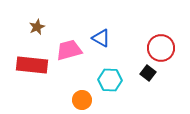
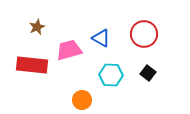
red circle: moved 17 px left, 14 px up
cyan hexagon: moved 1 px right, 5 px up
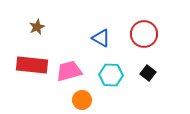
pink trapezoid: moved 21 px down
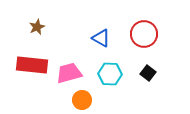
pink trapezoid: moved 2 px down
cyan hexagon: moved 1 px left, 1 px up
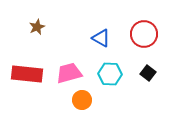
red rectangle: moved 5 px left, 9 px down
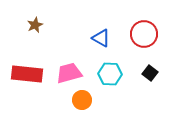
brown star: moved 2 px left, 2 px up
black square: moved 2 px right
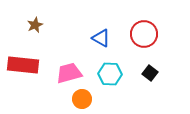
red rectangle: moved 4 px left, 9 px up
orange circle: moved 1 px up
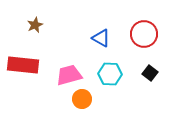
pink trapezoid: moved 2 px down
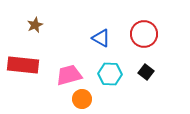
black square: moved 4 px left, 1 px up
